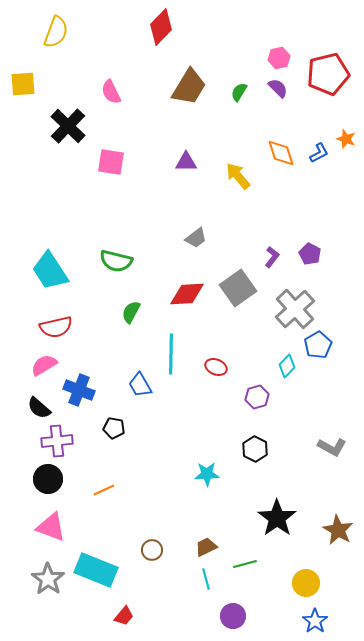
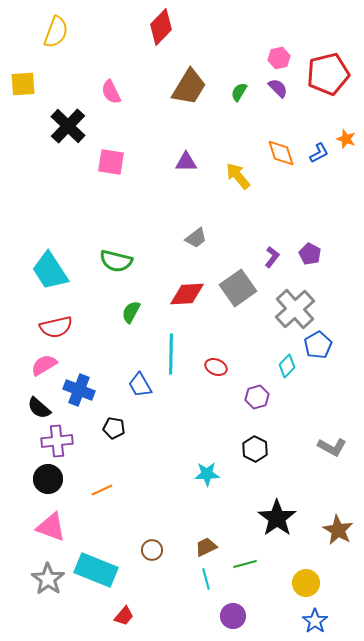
orange line at (104, 490): moved 2 px left
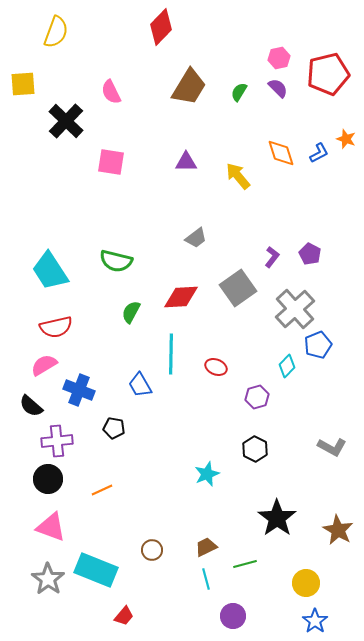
black cross at (68, 126): moved 2 px left, 5 px up
red diamond at (187, 294): moved 6 px left, 3 px down
blue pentagon at (318, 345): rotated 8 degrees clockwise
black semicircle at (39, 408): moved 8 px left, 2 px up
cyan star at (207, 474): rotated 20 degrees counterclockwise
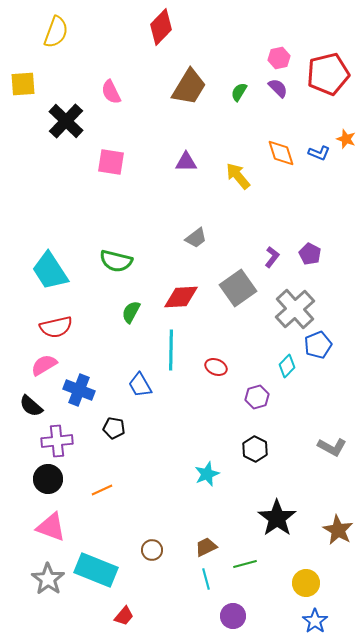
blue L-shape at (319, 153): rotated 50 degrees clockwise
cyan line at (171, 354): moved 4 px up
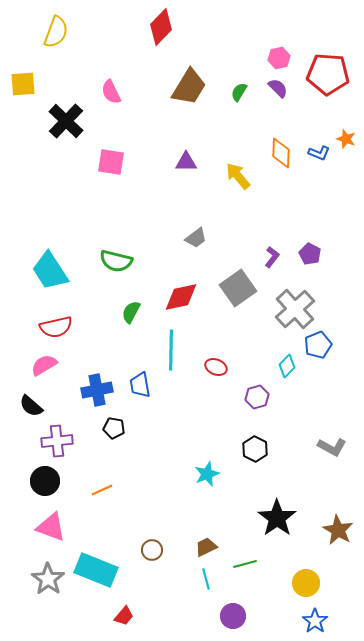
red pentagon at (328, 74): rotated 18 degrees clockwise
orange diamond at (281, 153): rotated 20 degrees clockwise
red diamond at (181, 297): rotated 9 degrees counterclockwise
blue trapezoid at (140, 385): rotated 20 degrees clockwise
blue cross at (79, 390): moved 18 px right; rotated 32 degrees counterclockwise
black circle at (48, 479): moved 3 px left, 2 px down
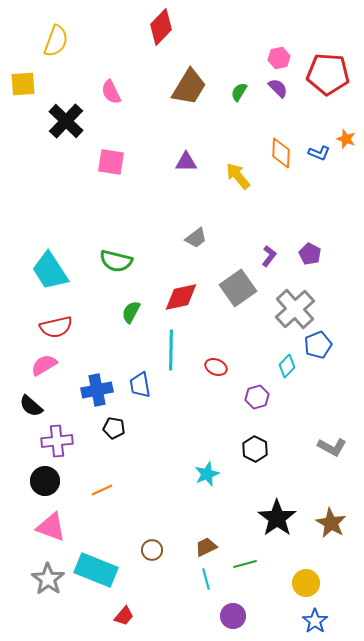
yellow semicircle at (56, 32): moved 9 px down
purple L-shape at (272, 257): moved 3 px left, 1 px up
brown star at (338, 530): moved 7 px left, 7 px up
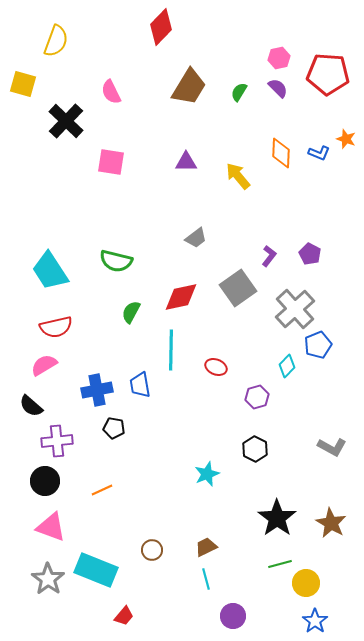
yellow square at (23, 84): rotated 20 degrees clockwise
green line at (245, 564): moved 35 px right
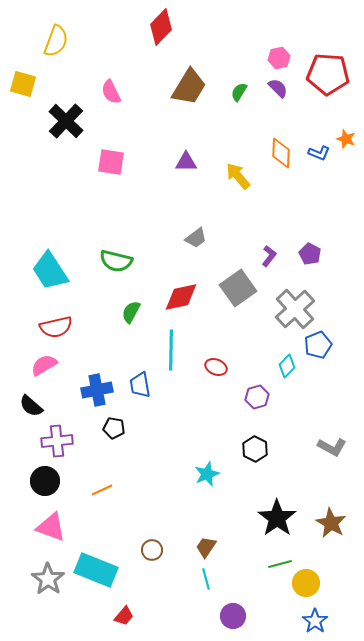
brown trapezoid at (206, 547): rotated 30 degrees counterclockwise
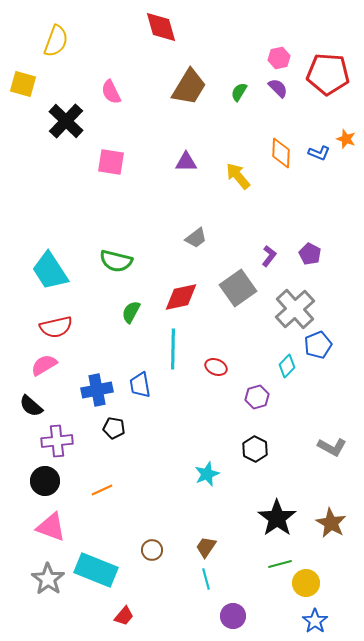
red diamond at (161, 27): rotated 60 degrees counterclockwise
cyan line at (171, 350): moved 2 px right, 1 px up
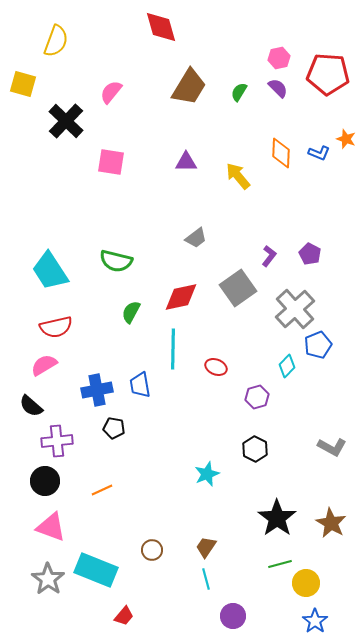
pink semicircle at (111, 92): rotated 65 degrees clockwise
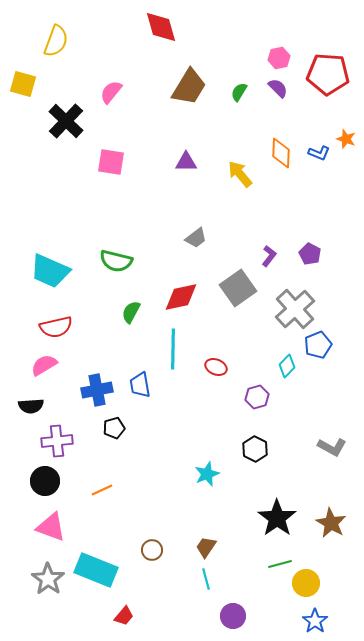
yellow arrow at (238, 176): moved 2 px right, 2 px up
cyan trapezoid at (50, 271): rotated 33 degrees counterclockwise
black semicircle at (31, 406): rotated 45 degrees counterclockwise
black pentagon at (114, 428): rotated 25 degrees counterclockwise
